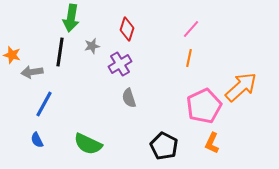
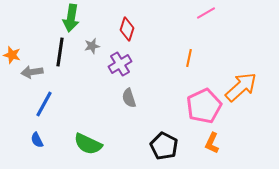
pink line: moved 15 px right, 16 px up; rotated 18 degrees clockwise
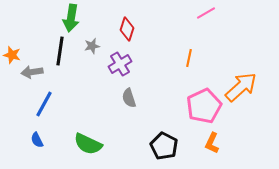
black line: moved 1 px up
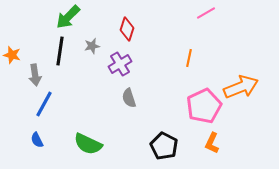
green arrow: moved 3 px left, 1 px up; rotated 36 degrees clockwise
gray arrow: moved 3 px right, 3 px down; rotated 90 degrees counterclockwise
orange arrow: rotated 20 degrees clockwise
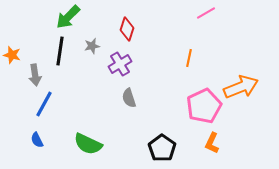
black pentagon: moved 2 px left, 2 px down; rotated 8 degrees clockwise
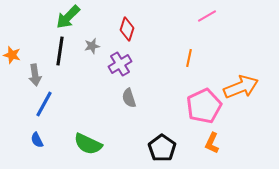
pink line: moved 1 px right, 3 px down
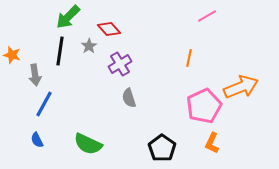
red diamond: moved 18 px left; rotated 60 degrees counterclockwise
gray star: moved 3 px left; rotated 21 degrees counterclockwise
